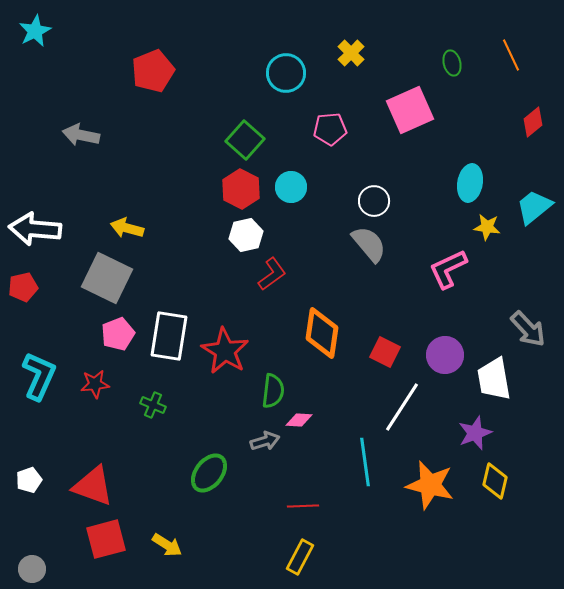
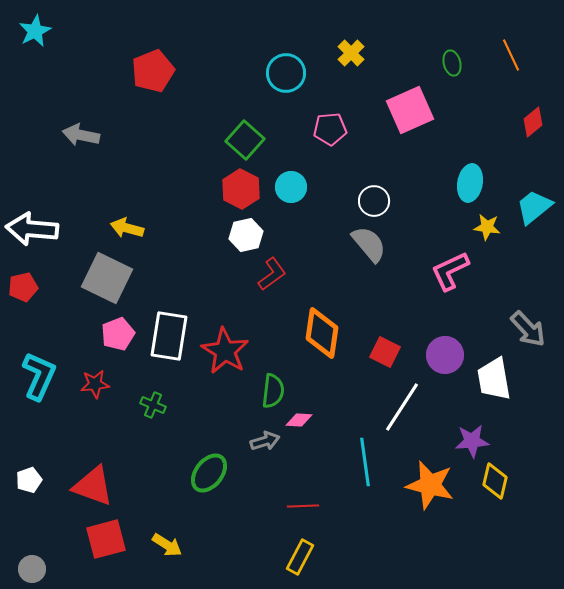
white arrow at (35, 229): moved 3 px left
pink L-shape at (448, 269): moved 2 px right, 2 px down
purple star at (475, 433): moved 3 px left, 8 px down; rotated 16 degrees clockwise
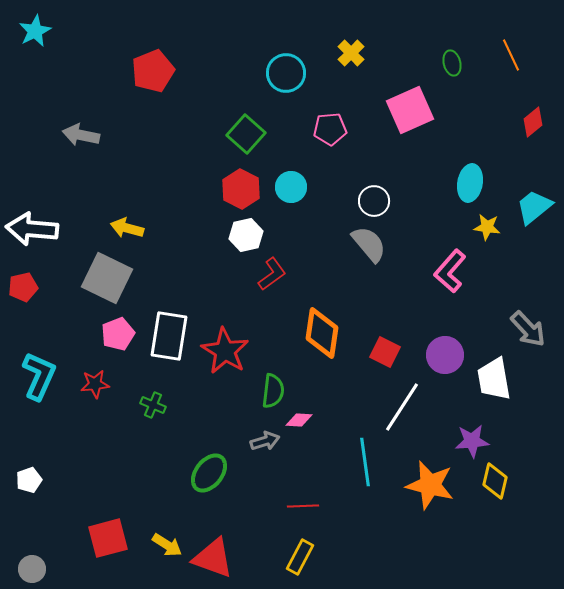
green square at (245, 140): moved 1 px right, 6 px up
pink L-shape at (450, 271): rotated 24 degrees counterclockwise
red triangle at (93, 486): moved 120 px right, 72 px down
red square at (106, 539): moved 2 px right, 1 px up
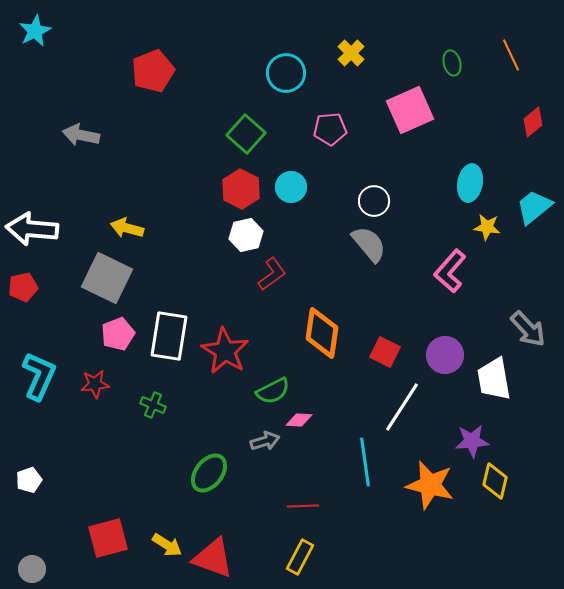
green semicircle at (273, 391): rotated 56 degrees clockwise
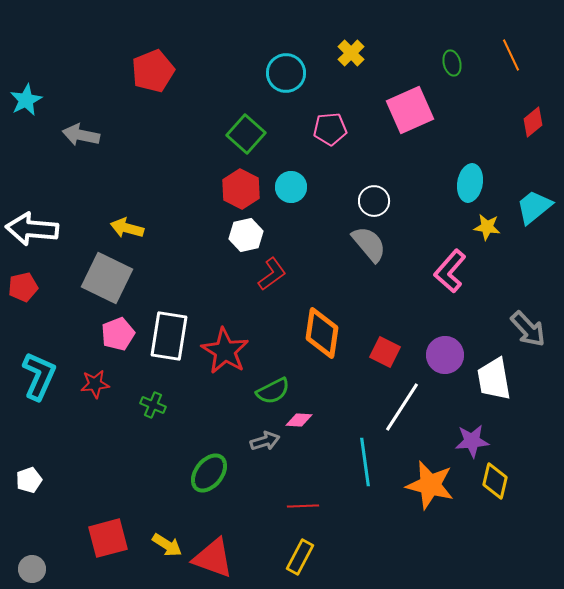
cyan star at (35, 31): moved 9 px left, 69 px down
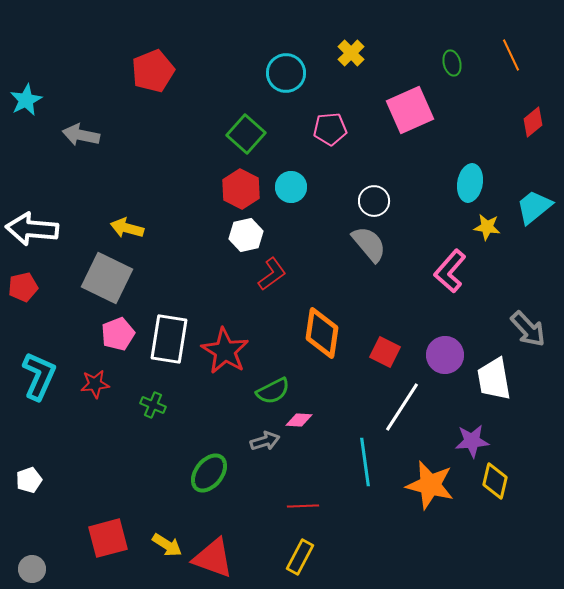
white rectangle at (169, 336): moved 3 px down
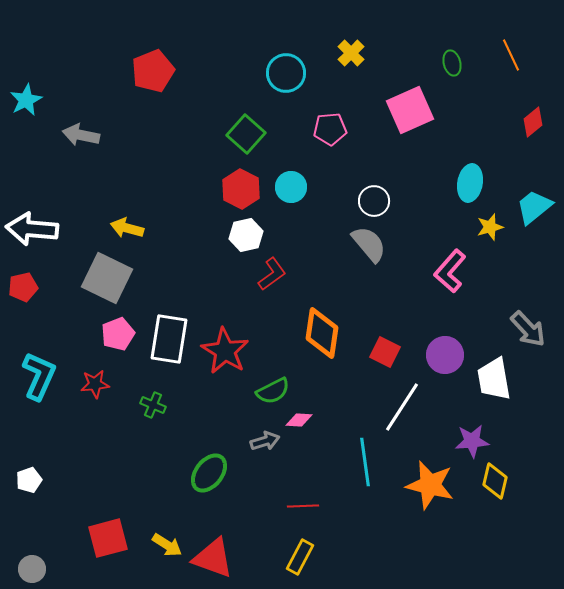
yellow star at (487, 227): moved 3 px right; rotated 24 degrees counterclockwise
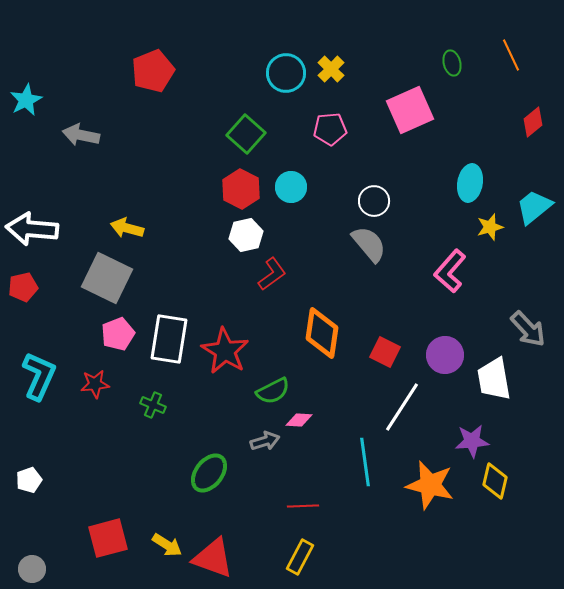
yellow cross at (351, 53): moved 20 px left, 16 px down
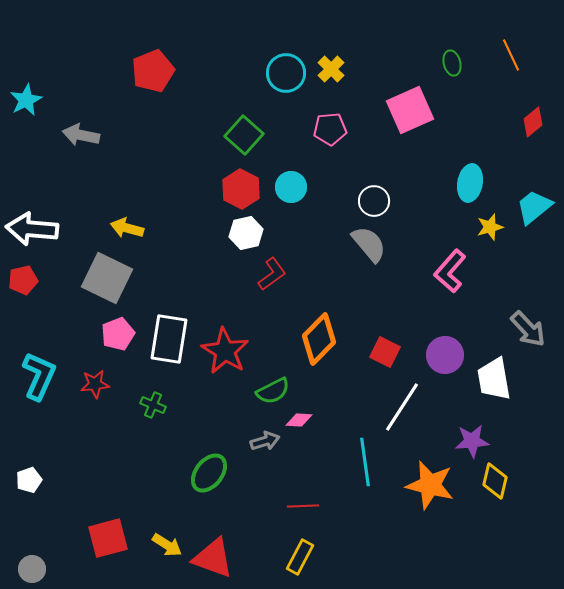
green square at (246, 134): moved 2 px left, 1 px down
white hexagon at (246, 235): moved 2 px up
red pentagon at (23, 287): moved 7 px up
orange diamond at (322, 333): moved 3 px left, 6 px down; rotated 36 degrees clockwise
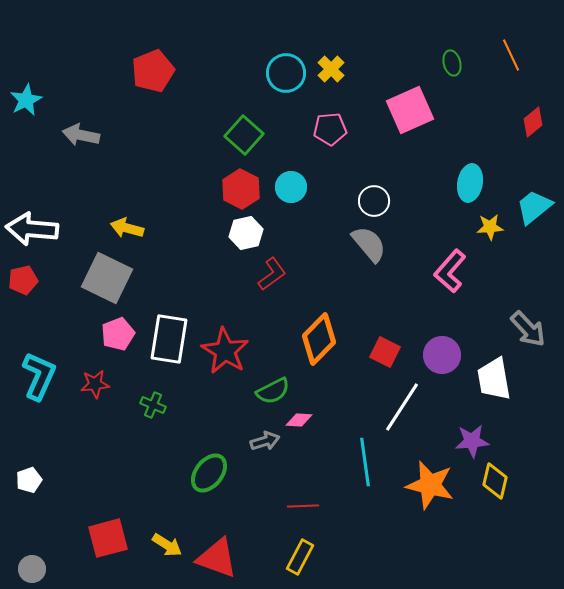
yellow star at (490, 227): rotated 12 degrees clockwise
purple circle at (445, 355): moved 3 px left
red triangle at (213, 558): moved 4 px right
